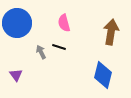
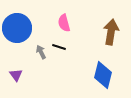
blue circle: moved 5 px down
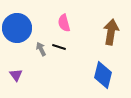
gray arrow: moved 3 px up
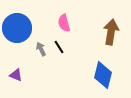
black line: rotated 40 degrees clockwise
purple triangle: rotated 32 degrees counterclockwise
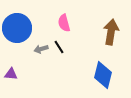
gray arrow: rotated 80 degrees counterclockwise
purple triangle: moved 5 px left, 1 px up; rotated 16 degrees counterclockwise
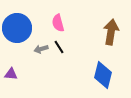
pink semicircle: moved 6 px left
